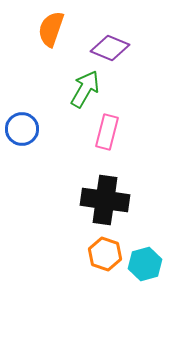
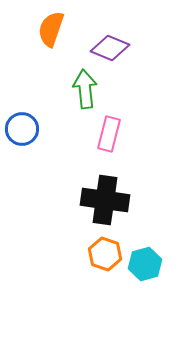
green arrow: rotated 36 degrees counterclockwise
pink rectangle: moved 2 px right, 2 px down
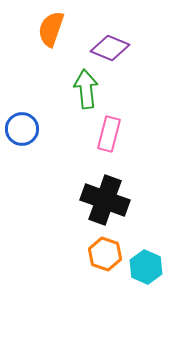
green arrow: moved 1 px right
black cross: rotated 12 degrees clockwise
cyan hexagon: moved 1 px right, 3 px down; rotated 20 degrees counterclockwise
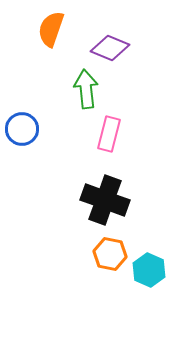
orange hexagon: moved 5 px right; rotated 8 degrees counterclockwise
cyan hexagon: moved 3 px right, 3 px down
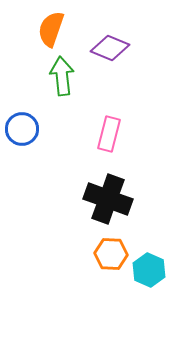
green arrow: moved 24 px left, 13 px up
black cross: moved 3 px right, 1 px up
orange hexagon: moved 1 px right; rotated 8 degrees counterclockwise
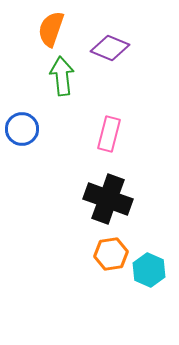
orange hexagon: rotated 12 degrees counterclockwise
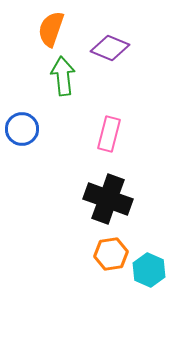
green arrow: moved 1 px right
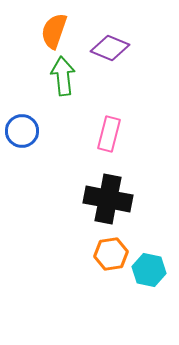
orange semicircle: moved 3 px right, 2 px down
blue circle: moved 2 px down
black cross: rotated 9 degrees counterclockwise
cyan hexagon: rotated 12 degrees counterclockwise
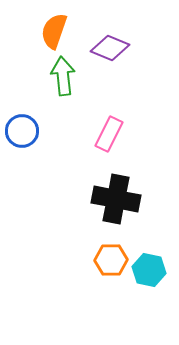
pink rectangle: rotated 12 degrees clockwise
black cross: moved 8 px right
orange hexagon: moved 6 px down; rotated 8 degrees clockwise
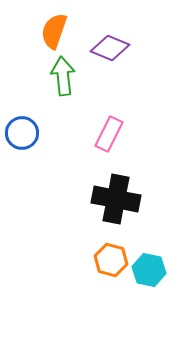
blue circle: moved 2 px down
orange hexagon: rotated 16 degrees clockwise
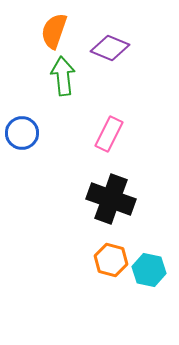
black cross: moved 5 px left; rotated 9 degrees clockwise
